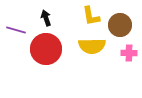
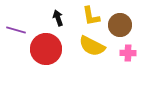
black arrow: moved 12 px right
yellow semicircle: rotated 28 degrees clockwise
pink cross: moved 1 px left
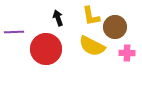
brown circle: moved 5 px left, 2 px down
purple line: moved 2 px left, 2 px down; rotated 18 degrees counterclockwise
pink cross: moved 1 px left
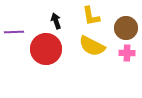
black arrow: moved 2 px left, 3 px down
brown circle: moved 11 px right, 1 px down
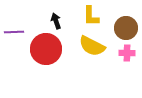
yellow L-shape: rotated 10 degrees clockwise
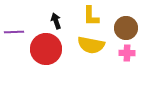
yellow semicircle: moved 1 px left, 1 px up; rotated 16 degrees counterclockwise
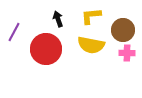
yellow L-shape: rotated 85 degrees clockwise
black arrow: moved 2 px right, 2 px up
brown circle: moved 3 px left, 2 px down
purple line: rotated 60 degrees counterclockwise
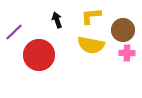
black arrow: moved 1 px left, 1 px down
purple line: rotated 18 degrees clockwise
red circle: moved 7 px left, 6 px down
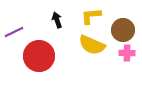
purple line: rotated 18 degrees clockwise
yellow semicircle: moved 1 px right; rotated 12 degrees clockwise
red circle: moved 1 px down
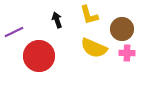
yellow L-shape: moved 2 px left, 1 px up; rotated 100 degrees counterclockwise
brown circle: moved 1 px left, 1 px up
yellow semicircle: moved 2 px right, 3 px down
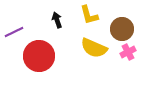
pink cross: moved 1 px right, 1 px up; rotated 28 degrees counterclockwise
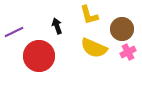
black arrow: moved 6 px down
